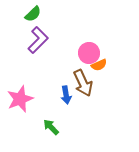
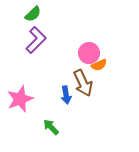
purple L-shape: moved 2 px left
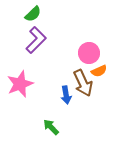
orange semicircle: moved 6 px down
pink star: moved 15 px up
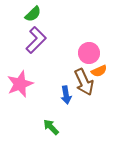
brown arrow: moved 1 px right, 1 px up
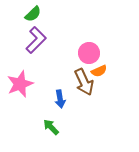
blue arrow: moved 6 px left, 4 px down
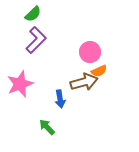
pink circle: moved 1 px right, 1 px up
brown arrow: rotated 80 degrees counterclockwise
green arrow: moved 4 px left
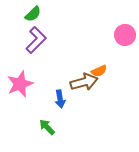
pink circle: moved 35 px right, 17 px up
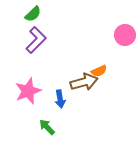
pink star: moved 8 px right, 7 px down
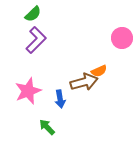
pink circle: moved 3 px left, 3 px down
